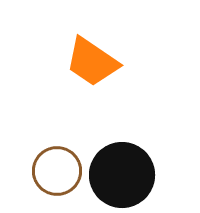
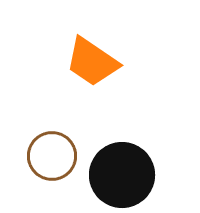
brown circle: moved 5 px left, 15 px up
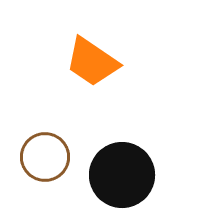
brown circle: moved 7 px left, 1 px down
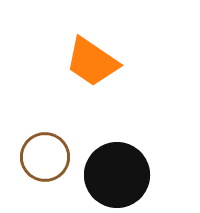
black circle: moved 5 px left
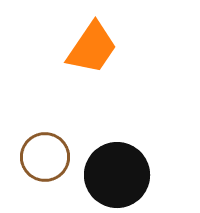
orange trapezoid: moved 14 px up; rotated 90 degrees counterclockwise
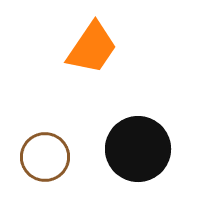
black circle: moved 21 px right, 26 px up
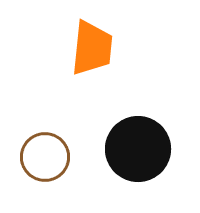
orange trapezoid: rotated 28 degrees counterclockwise
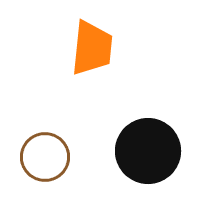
black circle: moved 10 px right, 2 px down
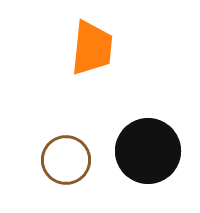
brown circle: moved 21 px right, 3 px down
